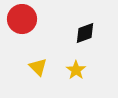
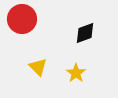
yellow star: moved 3 px down
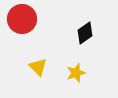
black diamond: rotated 15 degrees counterclockwise
yellow star: rotated 18 degrees clockwise
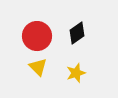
red circle: moved 15 px right, 17 px down
black diamond: moved 8 px left
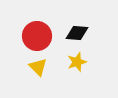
black diamond: rotated 40 degrees clockwise
yellow star: moved 1 px right, 11 px up
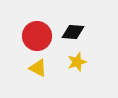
black diamond: moved 4 px left, 1 px up
yellow triangle: moved 1 px down; rotated 18 degrees counterclockwise
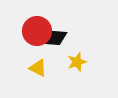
black diamond: moved 17 px left, 6 px down
red circle: moved 5 px up
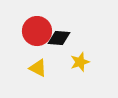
black diamond: moved 3 px right
yellow star: moved 3 px right
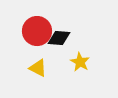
yellow star: rotated 24 degrees counterclockwise
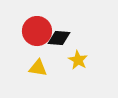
yellow star: moved 2 px left, 2 px up
yellow triangle: rotated 18 degrees counterclockwise
